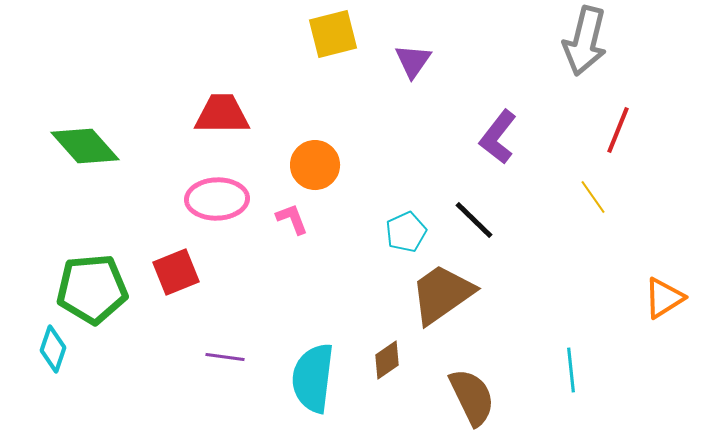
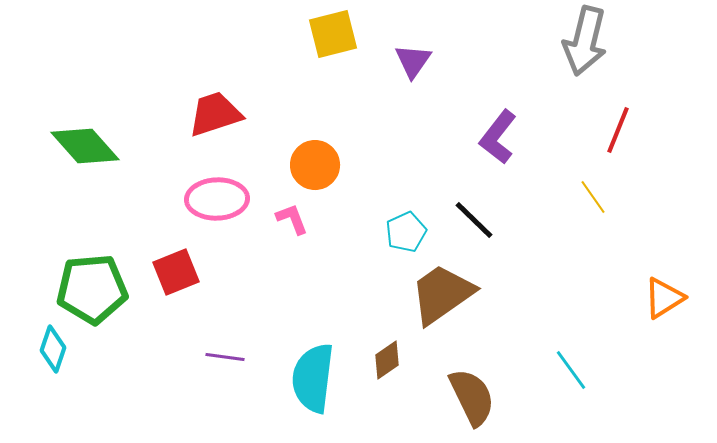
red trapezoid: moved 7 px left; rotated 18 degrees counterclockwise
cyan line: rotated 30 degrees counterclockwise
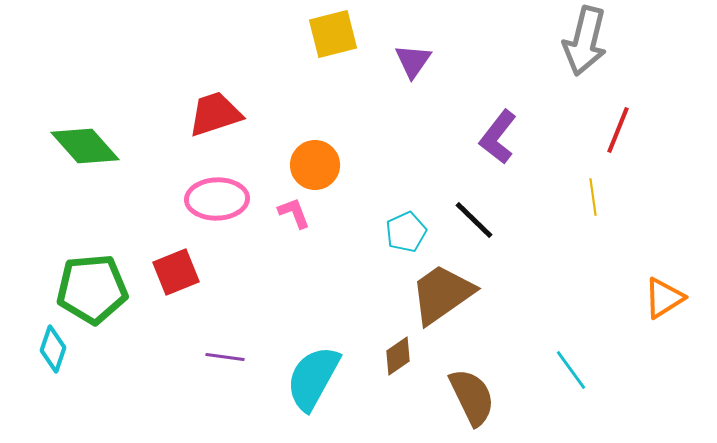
yellow line: rotated 27 degrees clockwise
pink L-shape: moved 2 px right, 6 px up
brown diamond: moved 11 px right, 4 px up
cyan semicircle: rotated 22 degrees clockwise
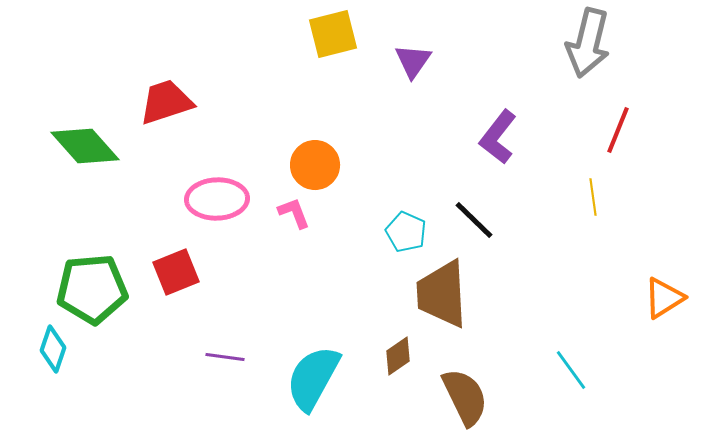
gray arrow: moved 3 px right, 2 px down
red trapezoid: moved 49 px left, 12 px up
cyan pentagon: rotated 24 degrees counterclockwise
brown trapezoid: rotated 58 degrees counterclockwise
brown semicircle: moved 7 px left
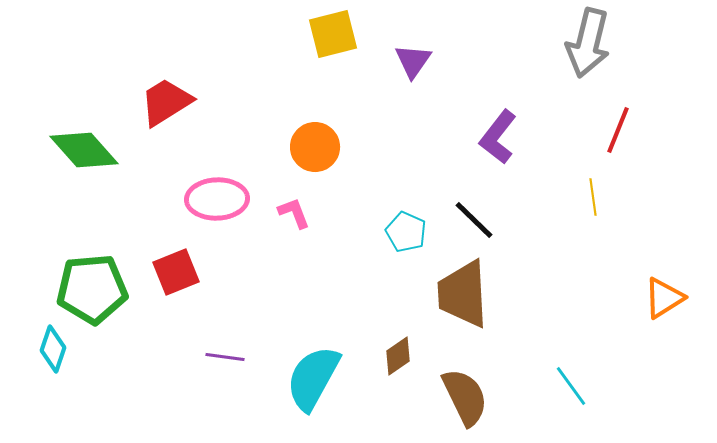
red trapezoid: rotated 14 degrees counterclockwise
green diamond: moved 1 px left, 4 px down
orange circle: moved 18 px up
brown trapezoid: moved 21 px right
cyan line: moved 16 px down
